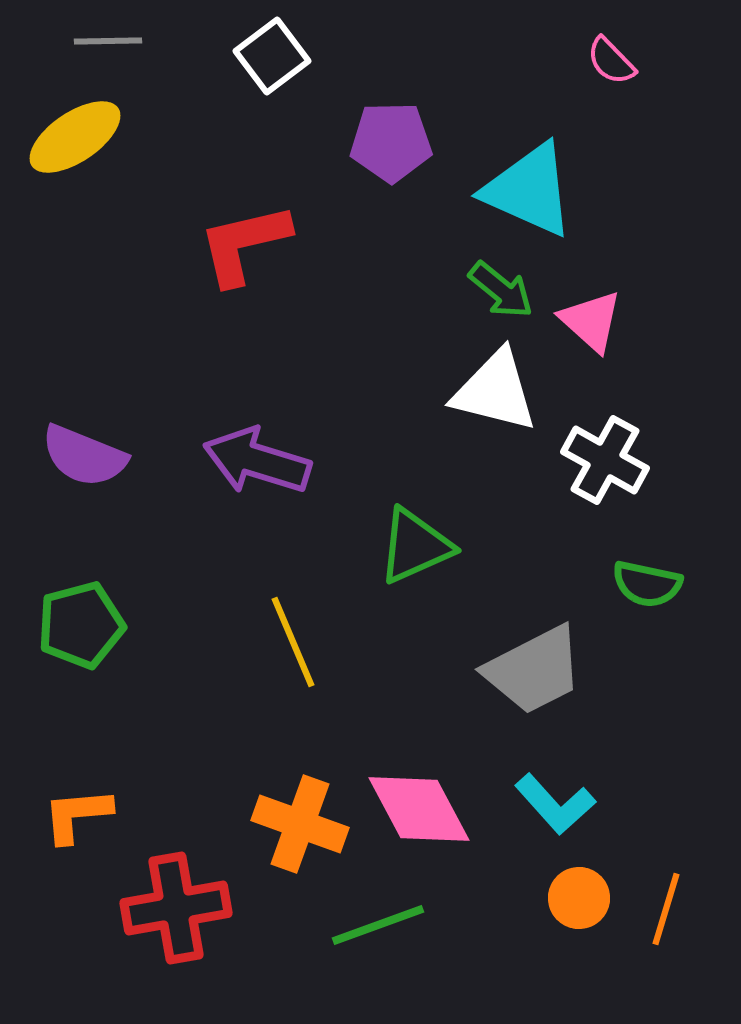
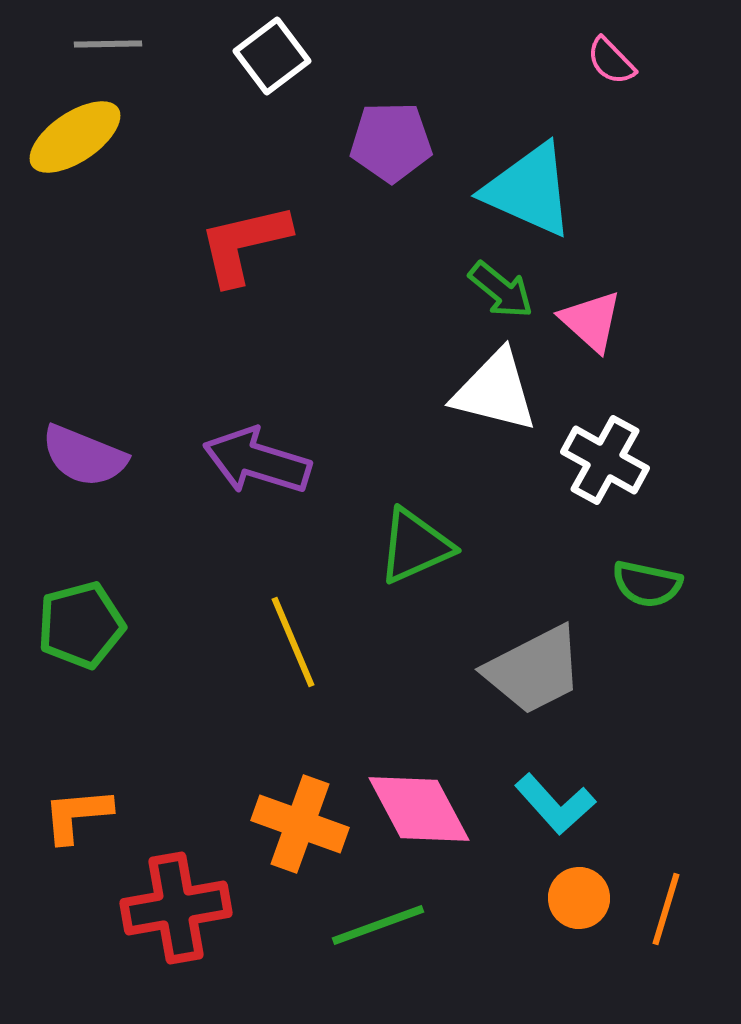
gray line: moved 3 px down
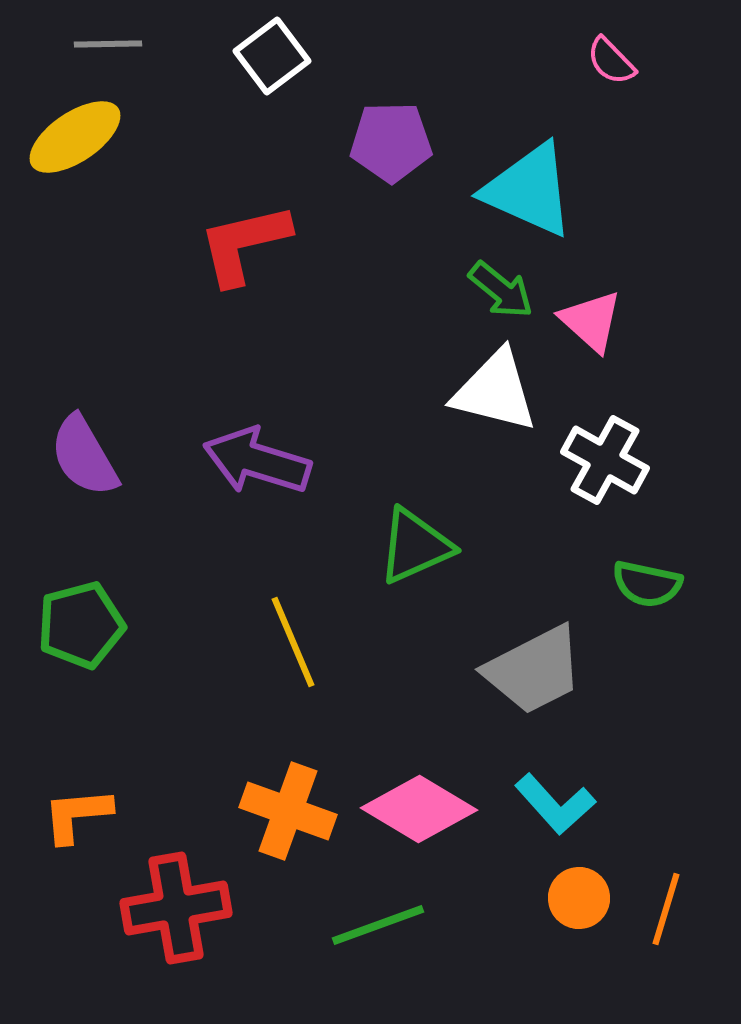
purple semicircle: rotated 38 degrees clockwise
pink diamond: rotated 31 degrees counterclockwise
orange cross: moved 12 px left, 13 px up
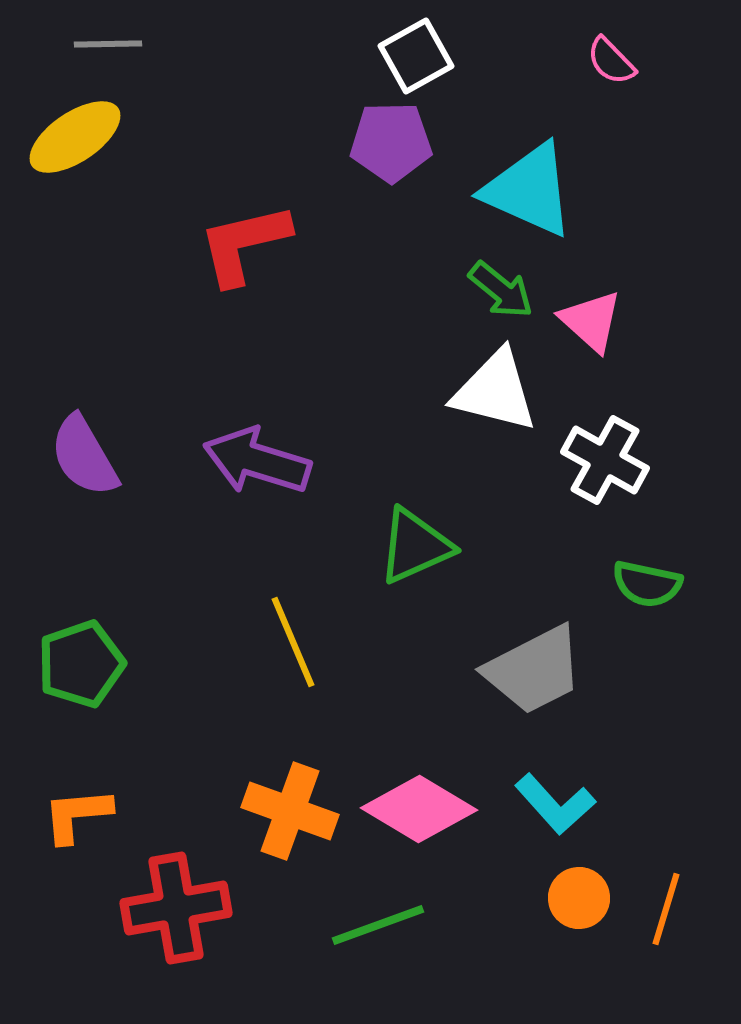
white square: moved 144 px right; rotated 8 degrees clockwise
green pentagon: moved 39 px down; rotated 4 degrees counterclockwise
orange cross: moved 2 px right
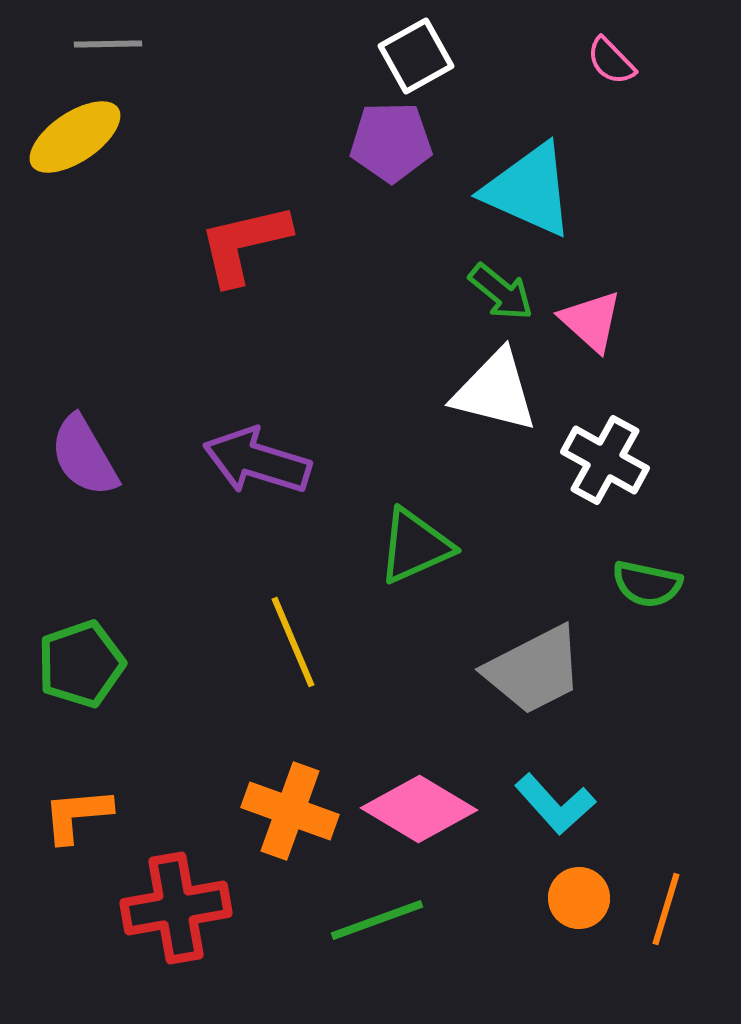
green arrow: moved 2 px down
green line: moved 1 px left, 5 px up
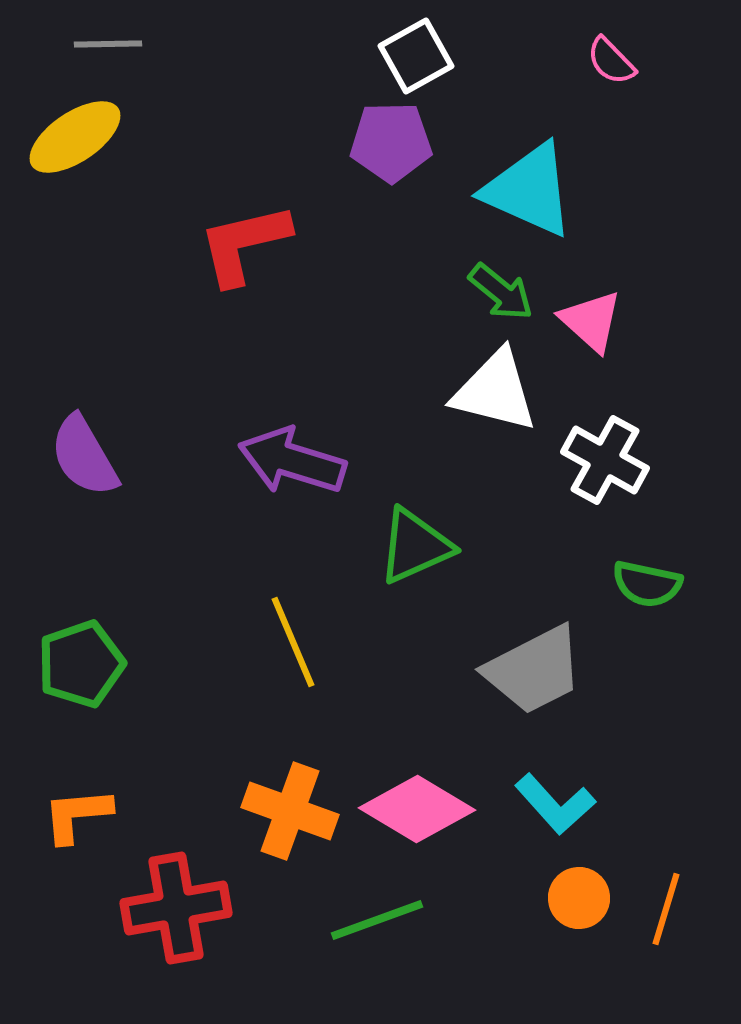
purple arrow: moved 35 px right
pink diamond: moved 2 px left
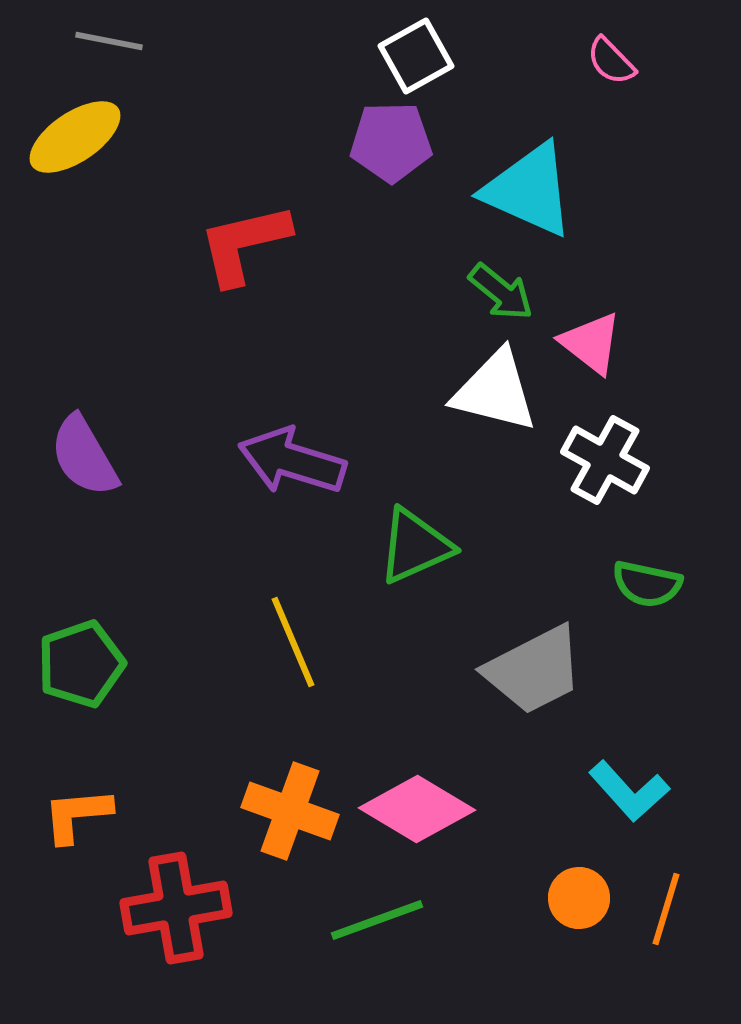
gray line: moved 1 px right, 3 px up; rotated 12 degrees clockwise
pink triangle: moved 22 px down; rotated 4 degrees counterclockwise
cyan L-shape: moved 74 px right, 13 px up
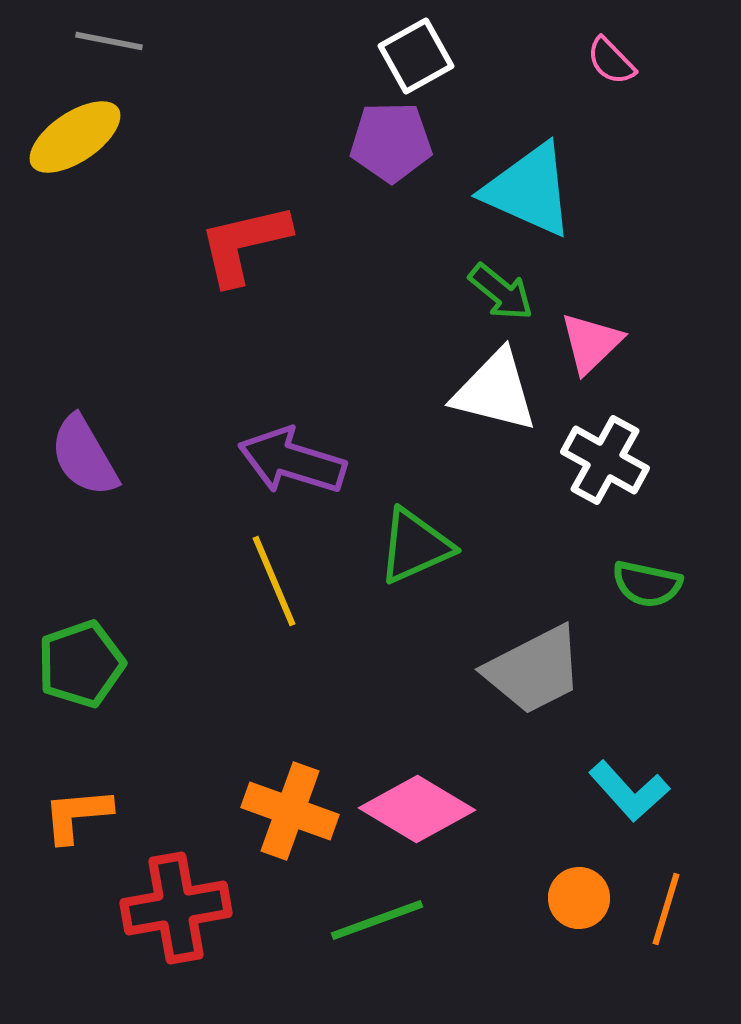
pink triangle: rotated 38 degrees clockwise
yellow line: moved 19 px left, 61 px up
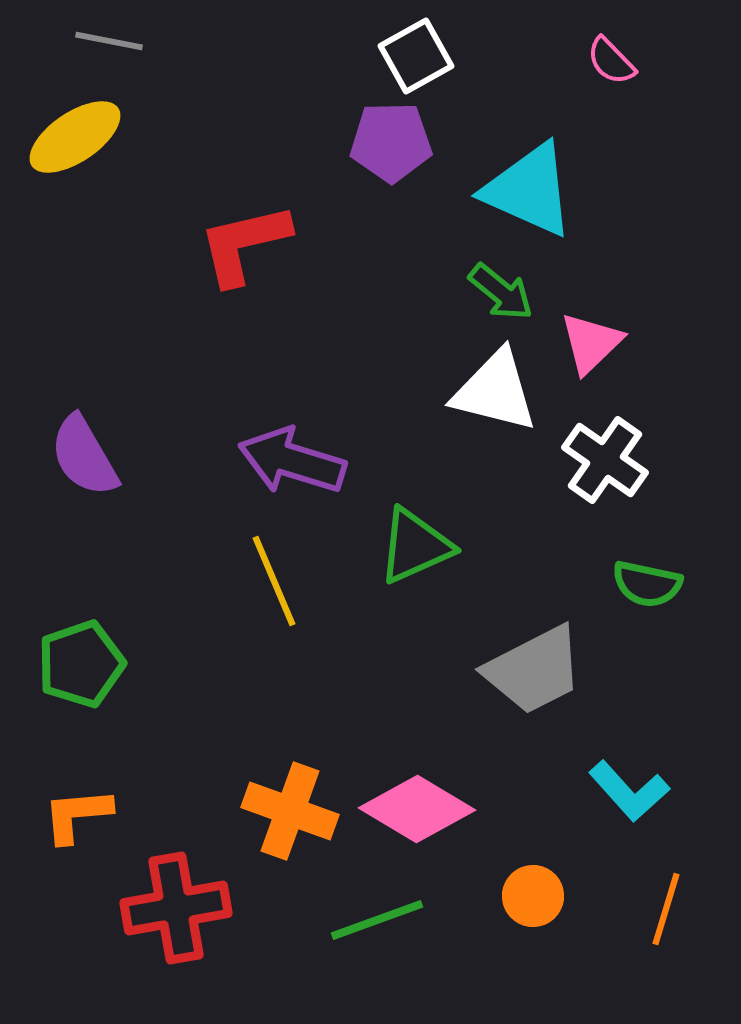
white cross: rotated 6 degrees clockwise
orange circle: moved 46 px left, 2 px up
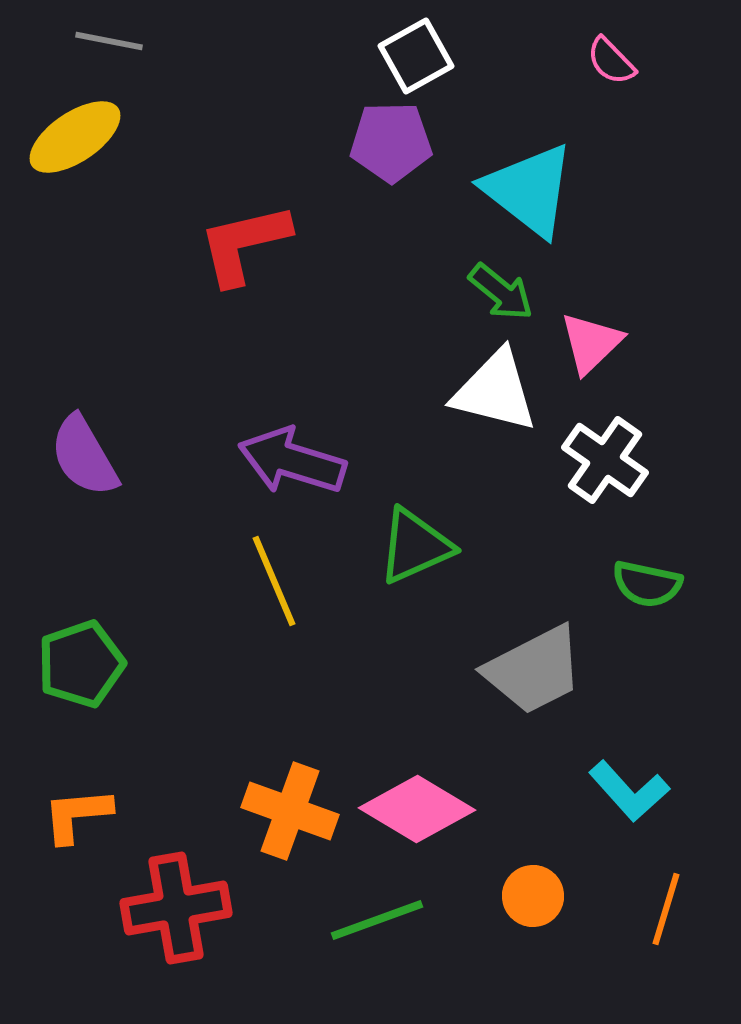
cyan triangle: rotated 14 degrees clockwise
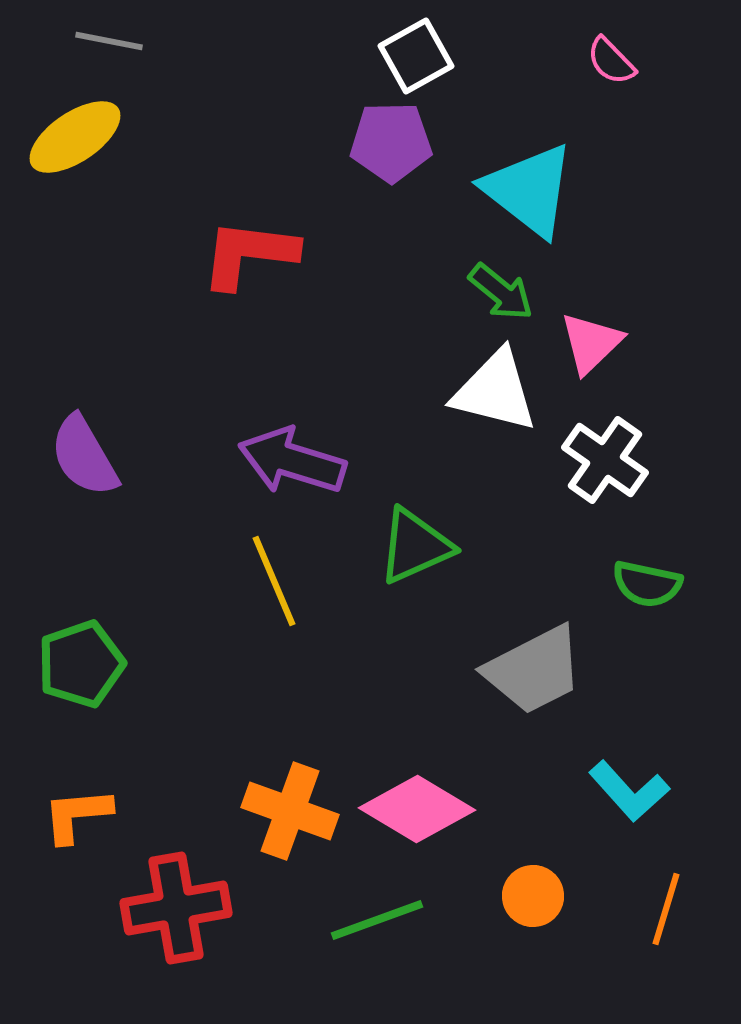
red L-shape: moved 5 px right, 10 px down; rotated 20 degrees clockwise
